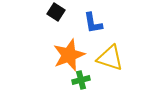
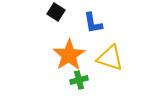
orange star: rotated 12 degrees counterclockwise
green cross: moved 2 px left
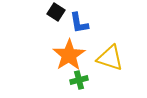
blue L-shape: moved 14 px left
